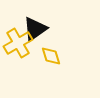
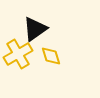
yellow cross: moved 11 px down
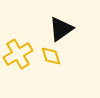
black triangle: moved 26 px right
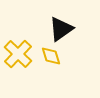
yellow cross: rotated 16 degrees counterclockwise
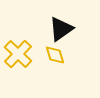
yellow diamond: moved 4 px right, 1 px up
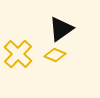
yellow diamond: rotated 50 degrees counterclockwise
